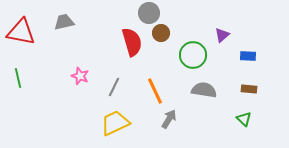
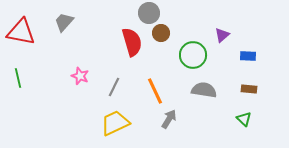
gray trapezoid: rotated 35 degrees counterclockwise
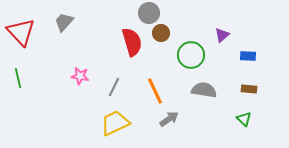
red triangle: rotated 36 degrees clockwise
green circle: moved 2 px left
pink star: rotated 12 degrees counterclockwise
gray arrow: rotated 24 degrees clockwise
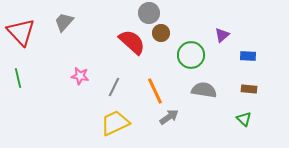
red semicircle: rotated 32 degrees counterclockwise
gray arrow: moved 2 px up
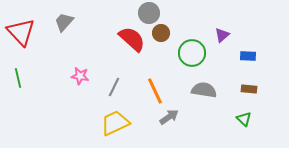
red semicircle: moved 3 px up
green circle: moved 1 px right, 2 px up
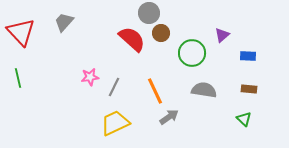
pink star: moved 10 px right, 1 px down; rotated 18 degrees counterclockwise
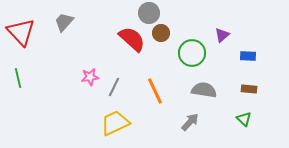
gray arrow: moved 21 px right, 5 px down; rotated 12 degrees counterclockwise
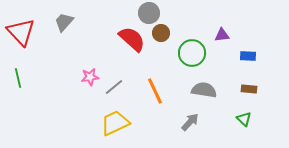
purple triangle: rotated 35 degrees clockwise
gray line: rotated 24 degrees clockwise
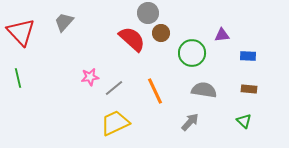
gray circle: moved 1 px left
gray line: moved 1 px down
green triangle: moved 2 px down
